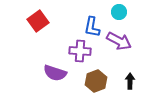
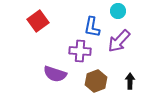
cyan circle: moved 1 px left, 1 px up
purple arrow: rotated 105 degrees clockwise
purple semicircle: moved 1 px down
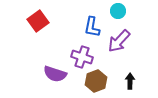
purple cross: moved 2 px right, 6 px down; rotated 15 degrees clockwise
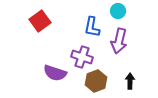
red square: moved 2 px right
purple arrow: rotated 30 degrees counterclockwise
purple semicircle: moved 1 px up
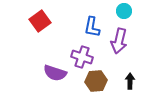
cyan circle: moved 6 px right
brown hexagon: rotated 15 degrees clockwise
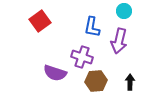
black arrow: moved 1 px down
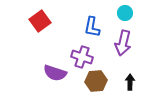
cyan circle: moved 1 px right, 2 px down
purple arrow: moved 4 px right, 2 px down
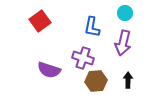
purple cross: moved 1 px right, 1 px down
purple semicircle: moved 6 px left, 3 px up
black arrow: moved 2 px left, 2 px up
